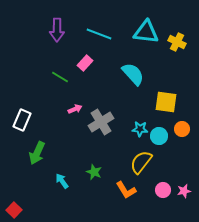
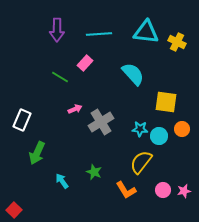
cyan line: rotated 25 degrees counterclockwise
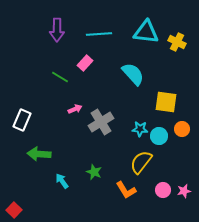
green arrow: moved 2 px right, 1 px down; rotated 70 degrees clockwise
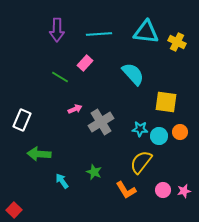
orange circle: moved 2 px left, 3 px down
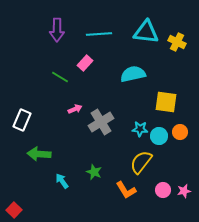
cyan semicircle: rotated 60 degrees counterclockwise
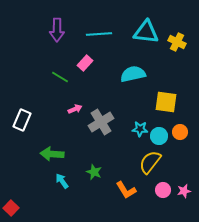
green arrow: moved 13 px right
yellow semicircle: moved 9 px right
red square: moved 3 px left, 2 px up
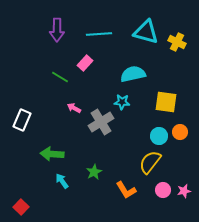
cyan triangle: rotated 8 degrees clockwise
pink arrow: moved 1 px left, 1 px up; rotated 128 degrees counterclockwise
cyan star: moved 18 px left, 27 px up
green star: rotated 21 degrees clockwise
red square: moved 10 px right, 1 px up
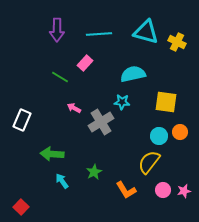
yellow semicircle: moved 1 px left
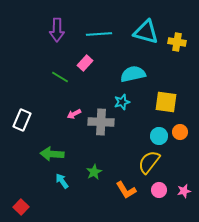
yellow cross: rotated 18 degrees counterclockwise
cyan star: rotated 21 degrees counterclockwise
pink arrow: moved 6 px down; rotated 56 degrees counterclockwise
gray cross: rotated 35 degrees clockwise
pink circle: moved 4 px left
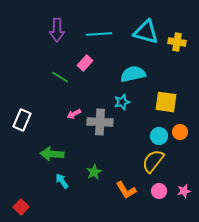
gray cross: moved 1 px left
yellow semicircle: moved 4 px right, 1 px up
pink circle: moved 1 px down
